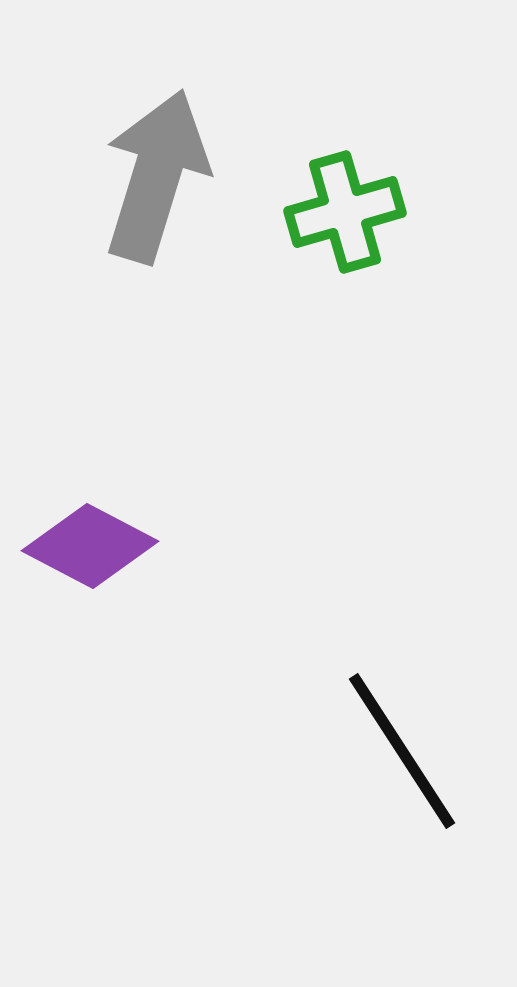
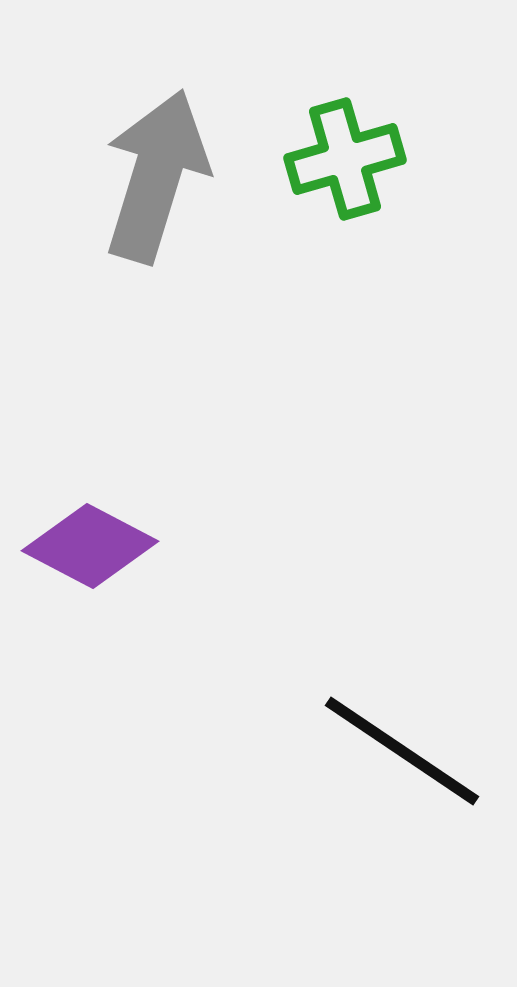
green cross: moved 53 px up
black line: rotated 23 degrees counterclockwise
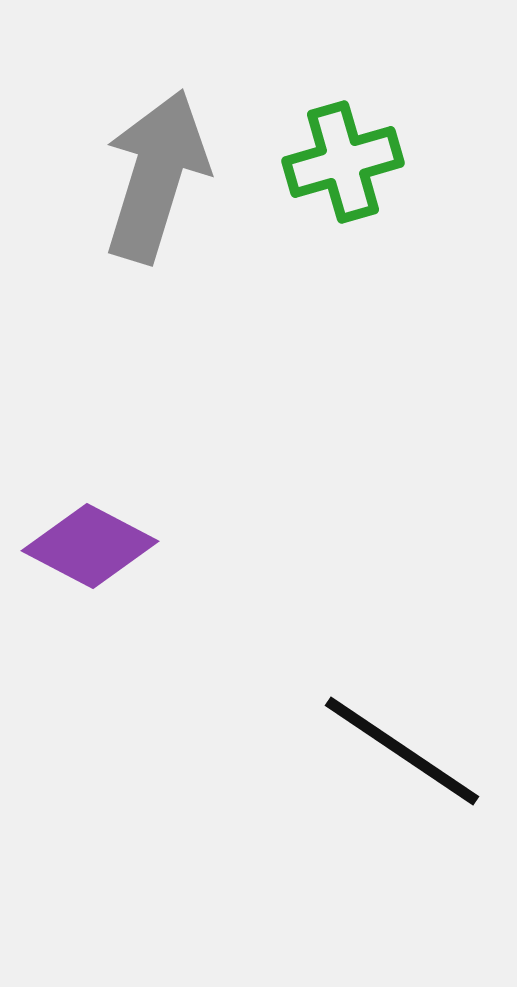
green cross: moved 2 px left, 3 px down
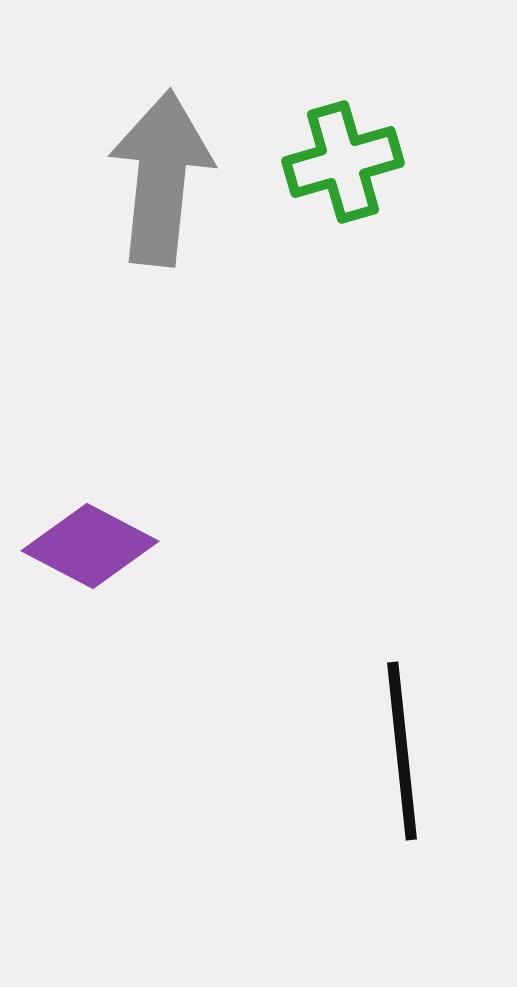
gray arrow: moved 5 px right, 2 px down; rotated 11 degrees counterclockwise
black line: rotated 50 degrees clockwise
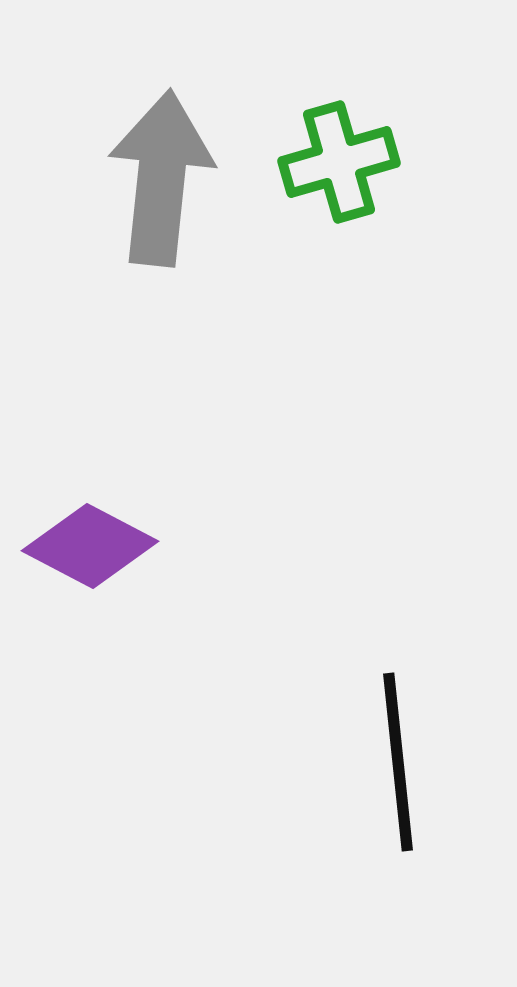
green cross: moved 4 px left
black line: moved 4 px left, 11 px down
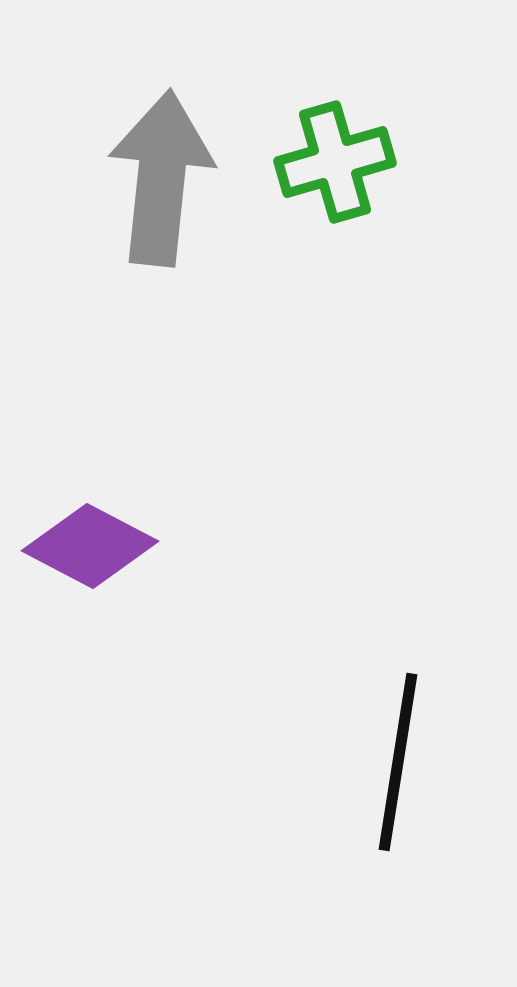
green cross: moved 4 px left
black line: rotated 15 degrees clockwise
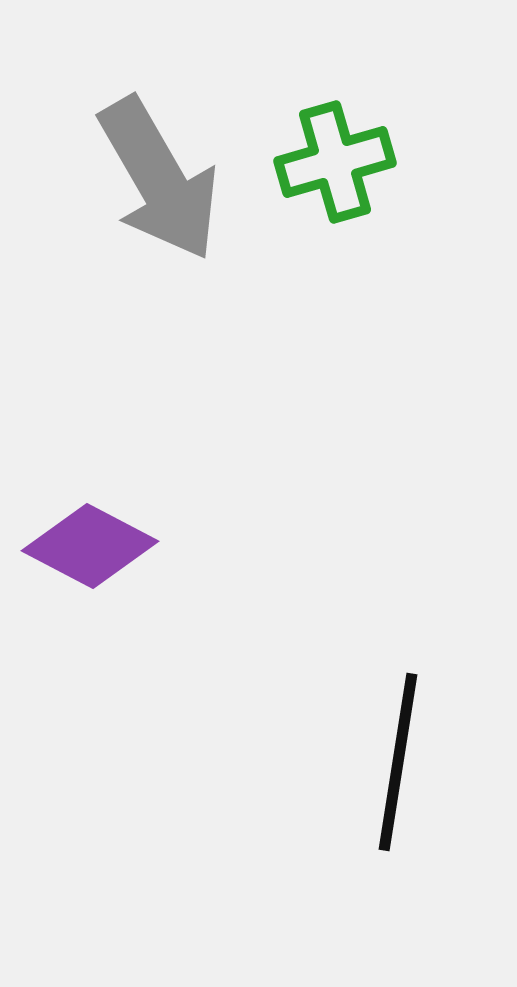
gray arrow: moved 2 px left, 1 px down; rotated 144 degrees clockwise
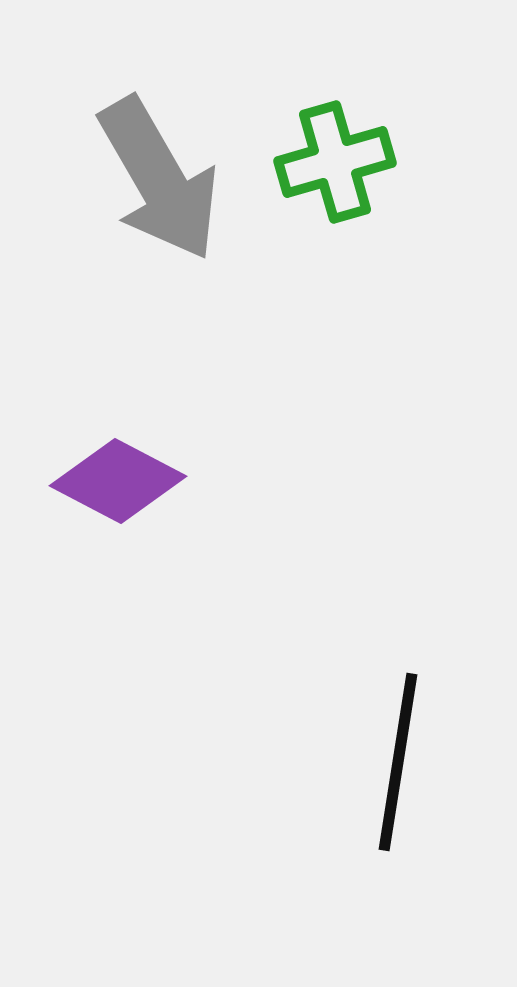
purple diamond: moved 28 px right, 65 px up
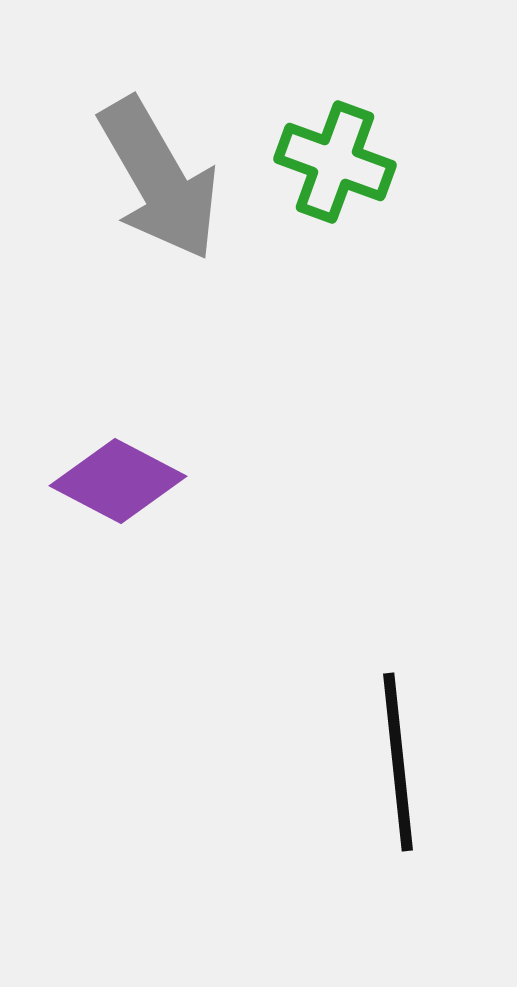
green cross: rotated 36 degrees clockwise
black line: rotated 15 degrees counterclockwise
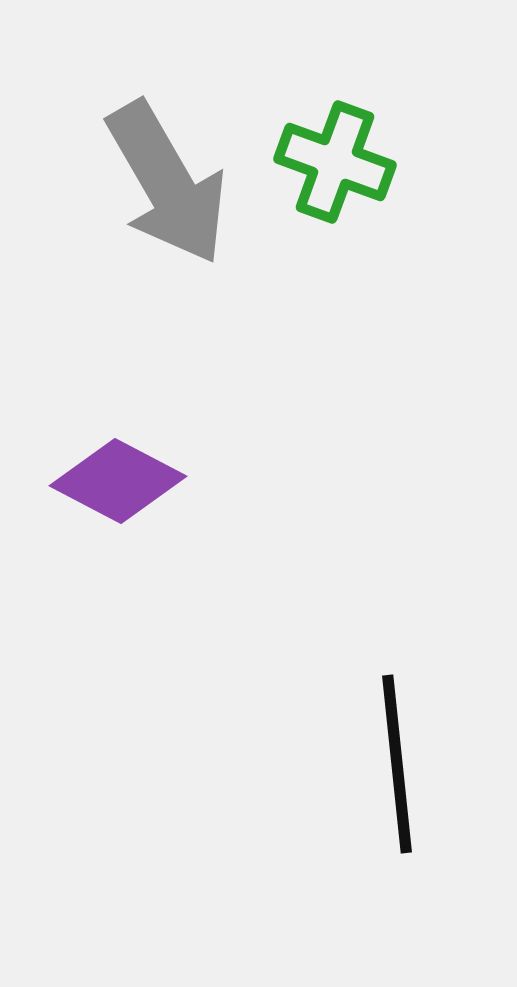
gray arrow: moved 8 px right, 4 px down
black line: moved 1 px left, 2 px down
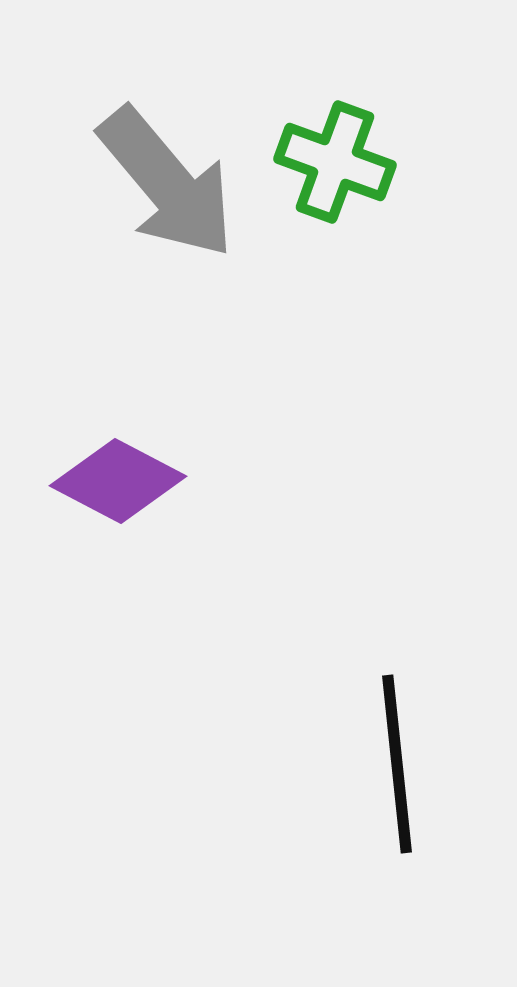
gray arrow: rotated 10 degrees counterclockwise
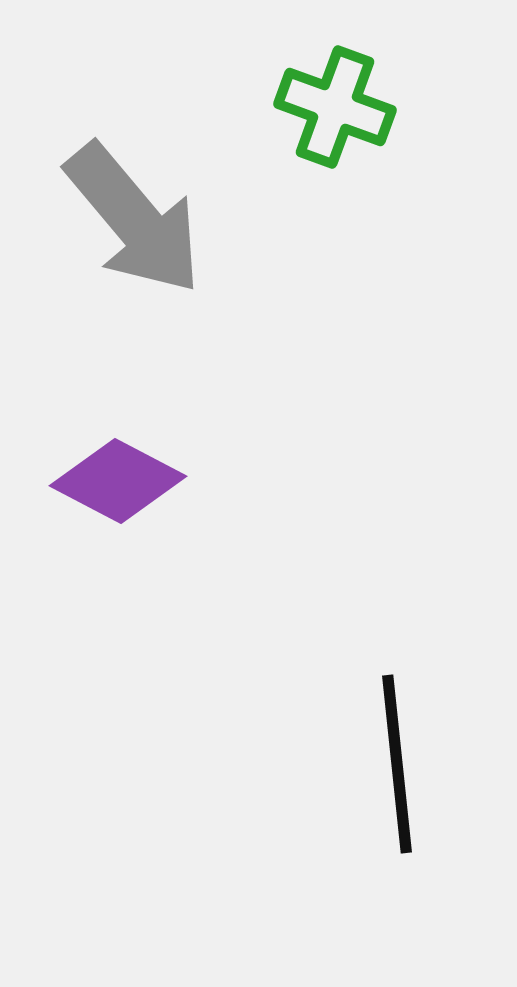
green cross: moved 55 px up
gray arrow: moved 33 px left, 36 px down
